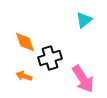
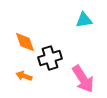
cyan triangle: rotated 30 degrees clockwise
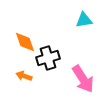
black cross: moved 2 px left
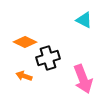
cyan triangle: rotated 36 degrees clockwise
orange diamond: rotated 45 degrees counterclockwise
pink arrow: rotated 12 degrees clockwise
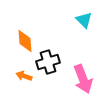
cyan triangle: rotated 18 degrees clockwise
orange diamond: moved 1 px up; rotated 60 degrees clockwise
black cross: moved 4 px down
